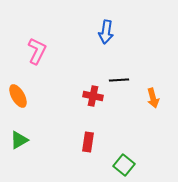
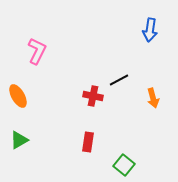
blue arrow: moved 44 px right, 2 px up
black line: rotated 24 degrees counterclockwise
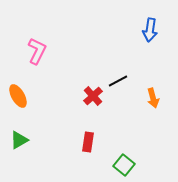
black line: moved 1 px left, 1 px down
red cross: rotated 36 degrees clockwise
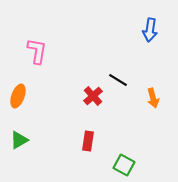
pink L-shape: rotated 16 degrees counterclockwise
black line: moved 1 px up; rotated 60 degrees clockwise
orange ellipse: rotated 50 degrees clockwise
red rectangle: moved 1 px up
green square: rotated 10 degrees counterclockwise
